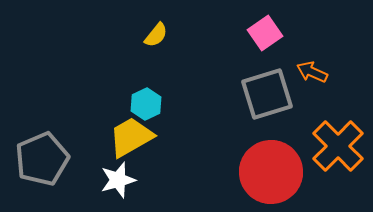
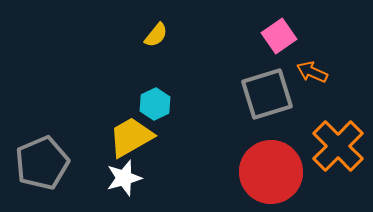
pink square: moved 14 px right, 3 px down
cyan hexagon: moved 9 px right
gray pentagon: moved 4 px down
white star: moved 6 px right, 2 px up
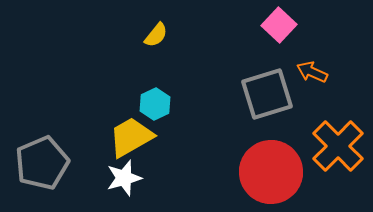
pink square: moved 11 px up; rotated 12 degrees counterclockwise
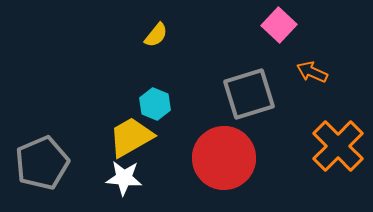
gray square: moved 18 px left
cyan hexagon: rotated 12 degrees counterclockwise
red circle: moved 47 px left, 14 px up
white star: rotated 21 degrees clockwise
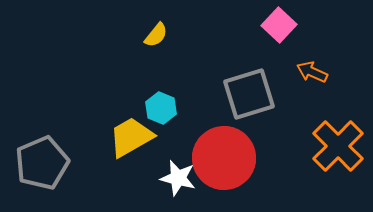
cyan hexagon: moved 6 px right, 4 px down
white star: moved 54 px right; rotated 9 degrees clockwise
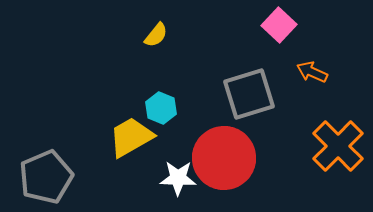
gray pentagon: moved 4 px right, 14 px down
white star: rotated 12 degrees counterclockwise
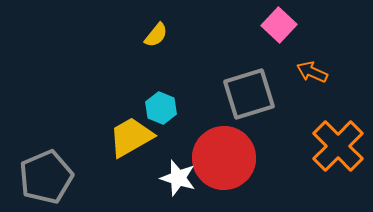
white star: rotated 15 degrees clockwise
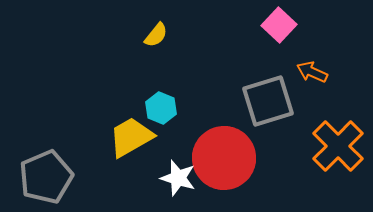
gray square: moved 19 px right, 7 px down
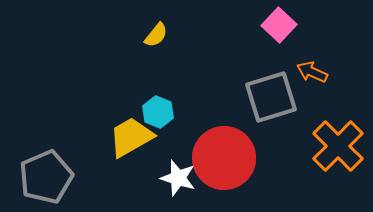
gray square: moved 3 px right, 4 px up
cyan hexagon: moved 3 px left, 4 px down
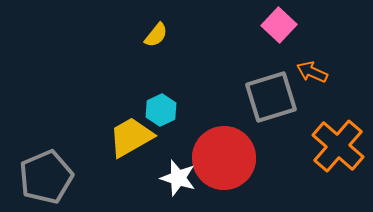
cyan hexagon: moved 3 px right, 2 px up; rotated 12 degrees clockwise
orange cross: rotated 4 degrees counterclockwise
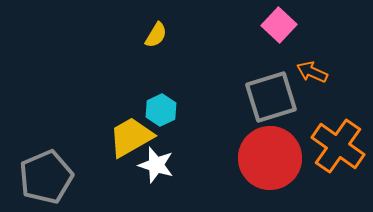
yellow semicircle: rotated 8 degrees counterclockwise
orange cross: rotated 6 degrees counterclockwise
red circle: moved 46 px right
white star: moved 22 px left, 13 px up
